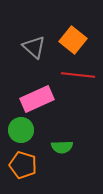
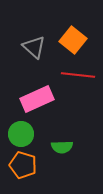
green circle: moved 4 px down
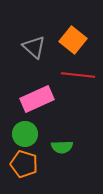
green circle: moved 4 px right
orange pentagon: moved 1 px right, 1 px up
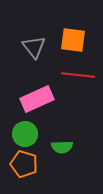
orange square: rotated 32 degrees counterclockwise
gray triangle: rotated 10 degrees clockwise
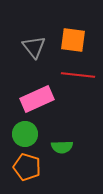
orange pentagon: moved 3 px right, 3 px down
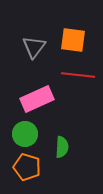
gray triangle: rotated 15 degrees clockwise
green semicircle: rotated 85 degrees counterclockwise
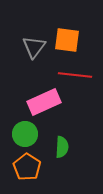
orange square: moved 6 px left
red line: moved 3 px left
pink rectangle: moved 7 px right, 3 px down
orange pentagon: rotated 16 degrees clockwise
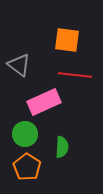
gray triangle: moved 15 px left, 18 px down; rotated 30 degrees counterclockwise
